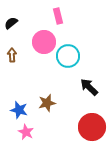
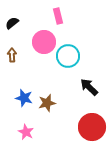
black semicircle: moved 1 px right
blue star: moved 5 px right, 12 px up
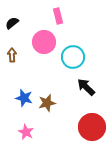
cyan circle: moved 5 px right, 1 px down
black arrow: moved 3 px left
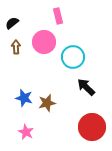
brown arrow: moved 4 px right, 8 px up
